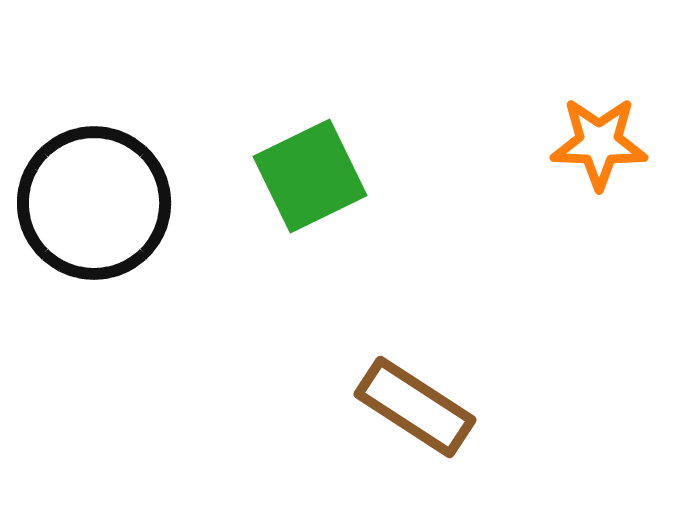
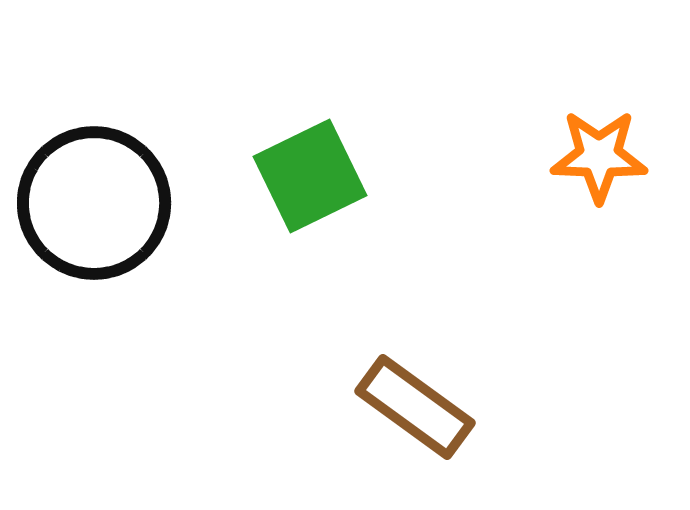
orange star: moved 13 px down
brown rectangle: rotated 3 degrees clockwise
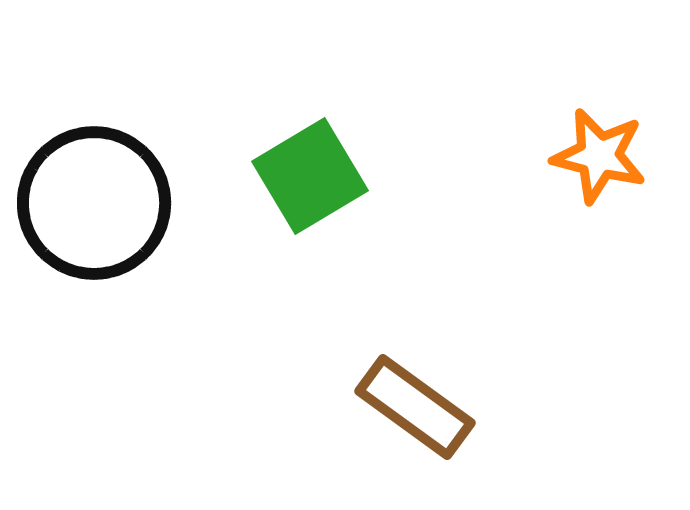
orange star: rotated 12 degrees clockwise
green square: rotated 5 degrees counterclockwise
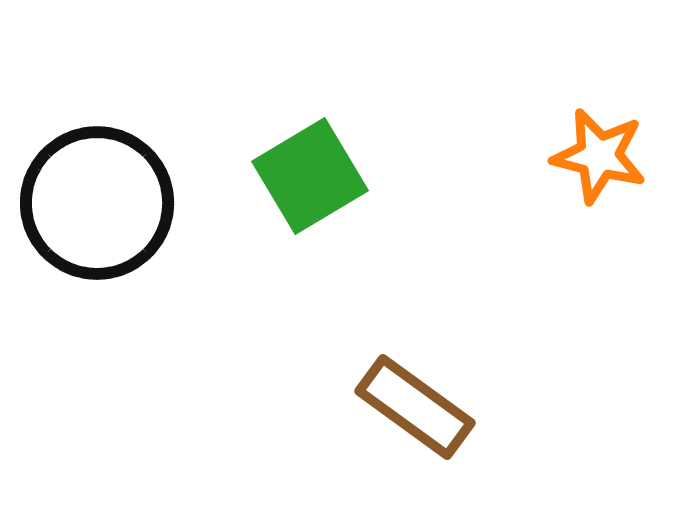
black circle: moved 3 px right
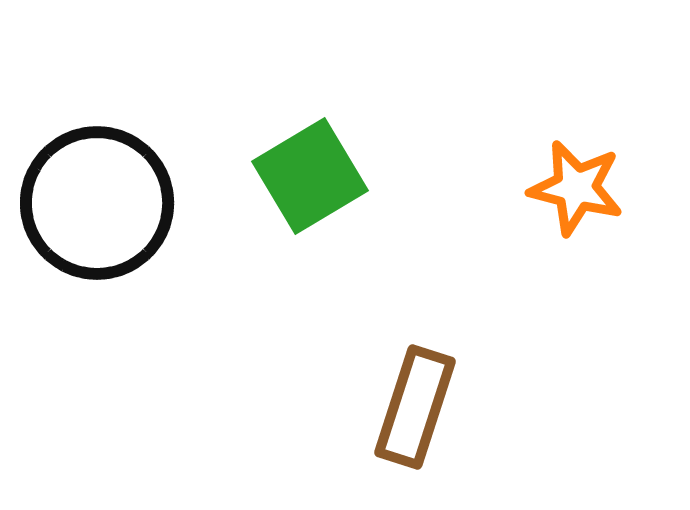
orange star: moved 23 px left, 32 px down
brown rectangle: rotated 72 degrees clockwise
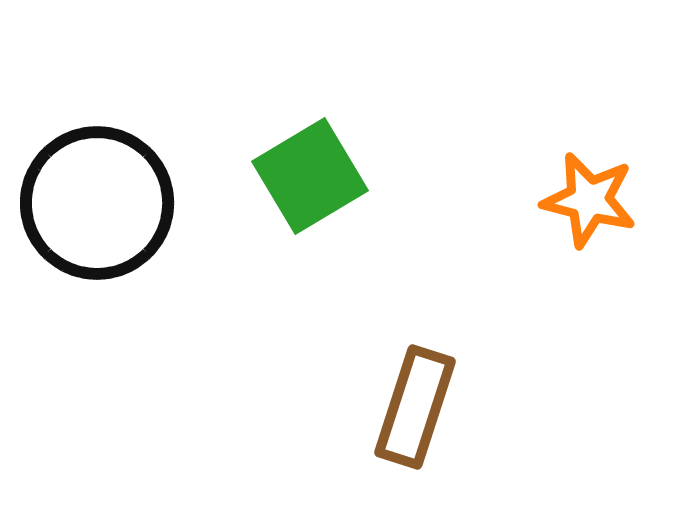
orange star: moved 13 px right, 12 px down
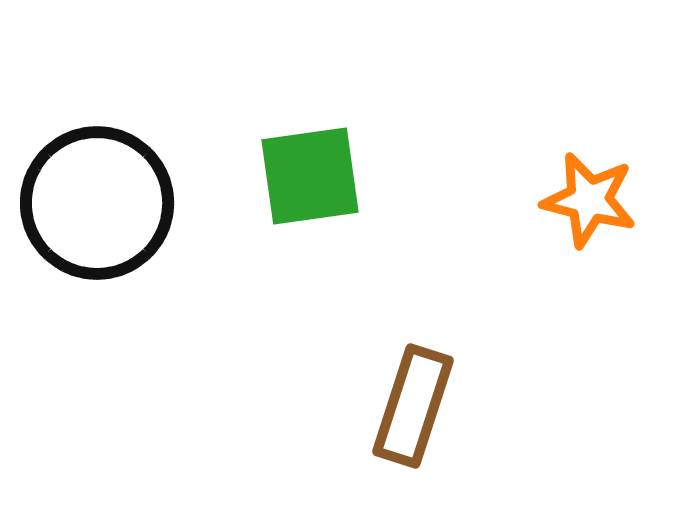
green square: rotated 23 degrees clockwise
brown rectangle: moved 2 px left, 1 px up
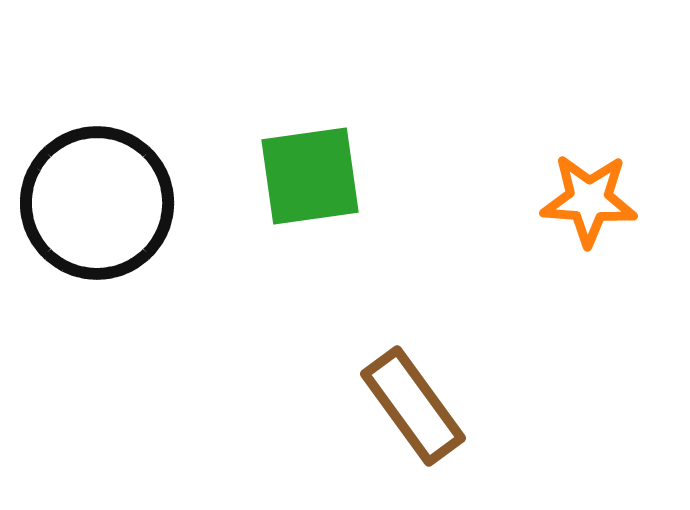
orange star: rotated 10 degrees counterclockwise
brown rectangle: rotated 54 degrees counterclockwise
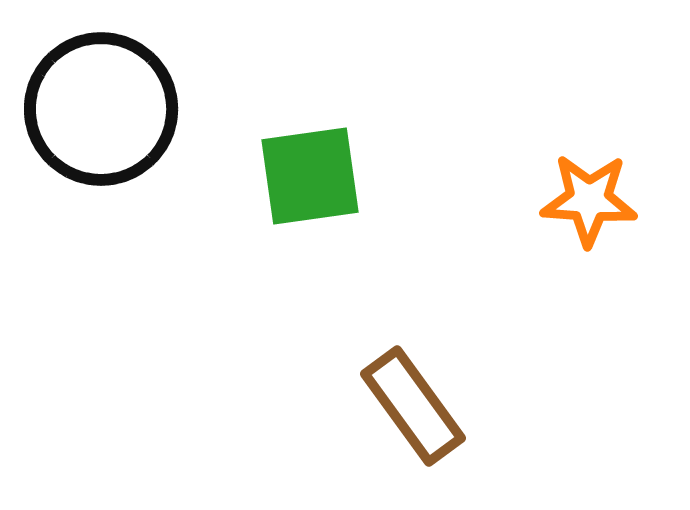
black circle: moved 4 px right, 94 px up
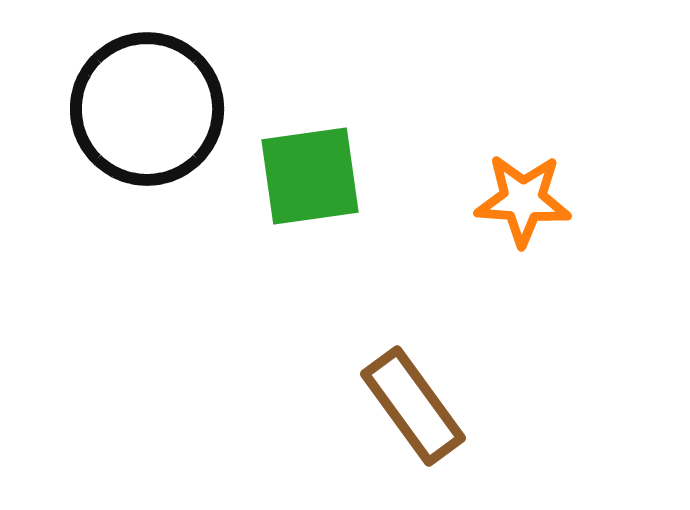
black circle: moved 46 px right
orange star: moved 66 px left
